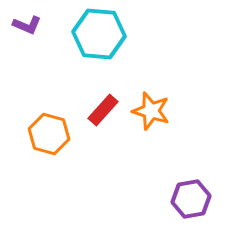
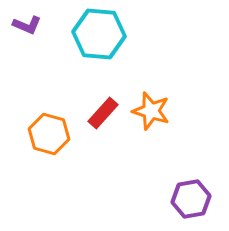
red rectangle: moved 3 px down
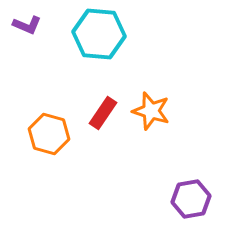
red rectangle: rotated 8 degrees counterclockwise
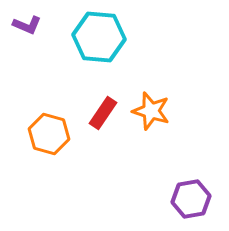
cyan hexagon: moved 3 px down
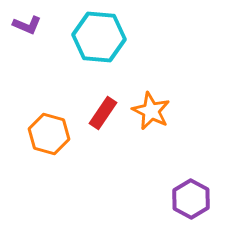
orange star: rotated 9 degrees clockwise
purple hexagon: rotated 21 degrees counterclockwise
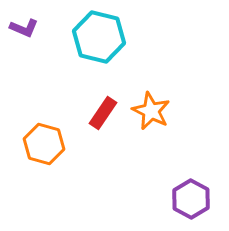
purple L-shape: moved 3 px left, 3 px down
cyan hexagon: rotated 9 degrees clockwise
orange hexagon: moved 5 px left, 10 px down
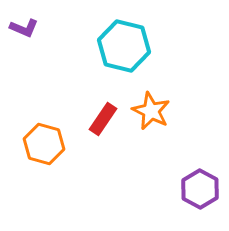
cyan hexagon: moved 25 px right, 9 px down
red rectangle: moved 6 px down
purple hexagon: moved 9 px right, 10 px up
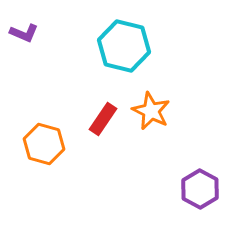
purple L-shape: moved 5 px down
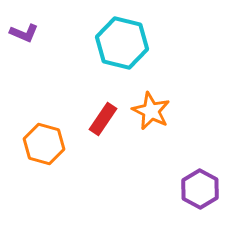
cyan hexagon: moved 2 px left, 3 px up
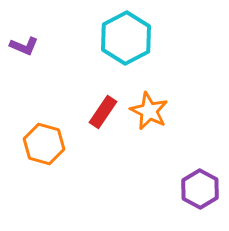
purple L-shape: moved 13 px down
cyan hexagon: moved 4 px right, 5 px up; rotated 18 degrees clockwise
orange star: moved 2 px left
red rectangle: moved 7 px up
